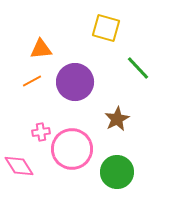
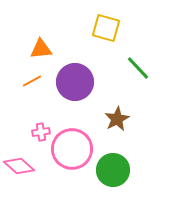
pink diamond: rotated 16 degrees counterclockwise
green circle: moved 4 px left, 2 px up
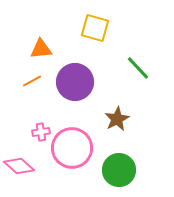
yellow square: moved 11 px left
pink circle: moved 1 px up
green circle: moved 6 px right
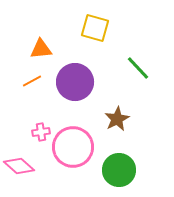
pink circle: moved 1 px right, 1 px up
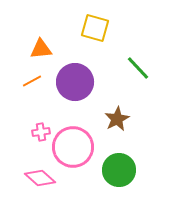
pink diamond: moved 21 px right, 12 px down
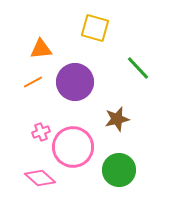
orange line: moved 1 px right, 1 px down
brown star: rotated 15 degrees clockwise
pink cross: rotated 12 degrees counterclockwise
